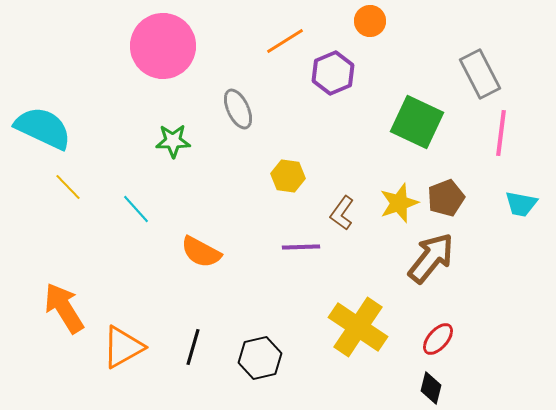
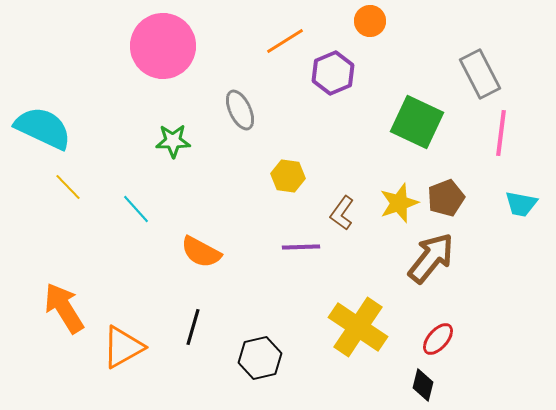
gray ellipse: moved 2 px right, 1 px down
black line: moved 20 px up
black diamond: moved 8 px left, 3 px up
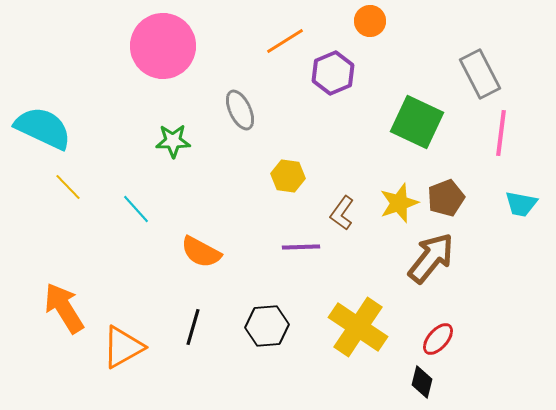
black hexagon: moved 7 px right, 32 px up; rotated 9 degrees clockwise
black diamond: moved 1 px left, 3 px up
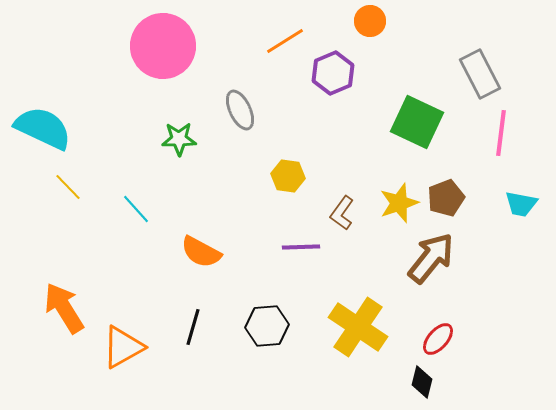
green star: moved 6 px right, 2 px up
